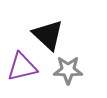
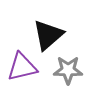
black triangle: rotated 36 degrees clockwise
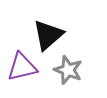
gray star: rotated 20 degrees clockwise
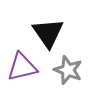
black triangle: moved 2 px up; rotated 24 degrees counterclockwise
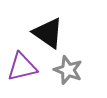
black triangle: rotated 20 degrees counterclockwise
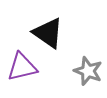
gray star: moved 20 px right, 1 px down
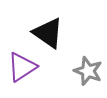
purple triangle: rotated 20 degrees counterclockwise
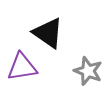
purple triangle: rotated 24 degrees clockwise
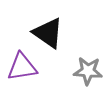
gray star: rotated 16 degrees counterclockwise
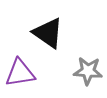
purple triangle: moved 2 px left, 6 px down
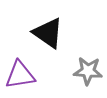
purple triangle: moved 2 px down
